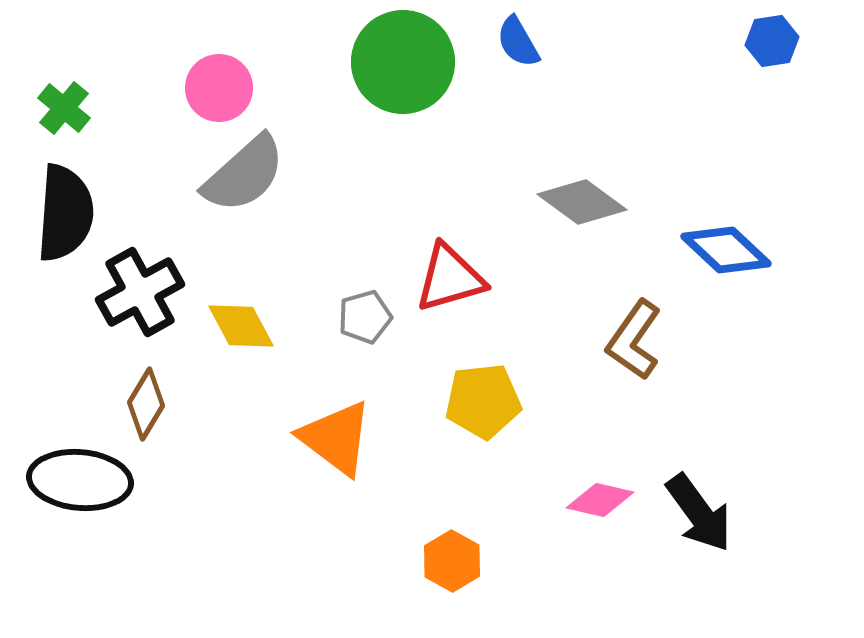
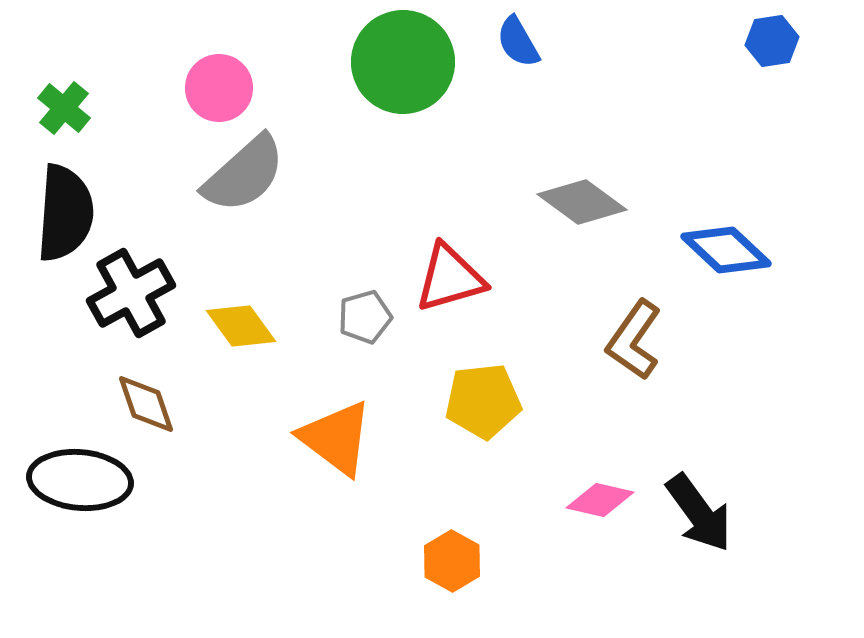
black cross: moved 9 px left, 1 px down
yellow diamond: rotated 8 degrees counterclockwise
brown diamond: rotated 50 degrees counterclockwise
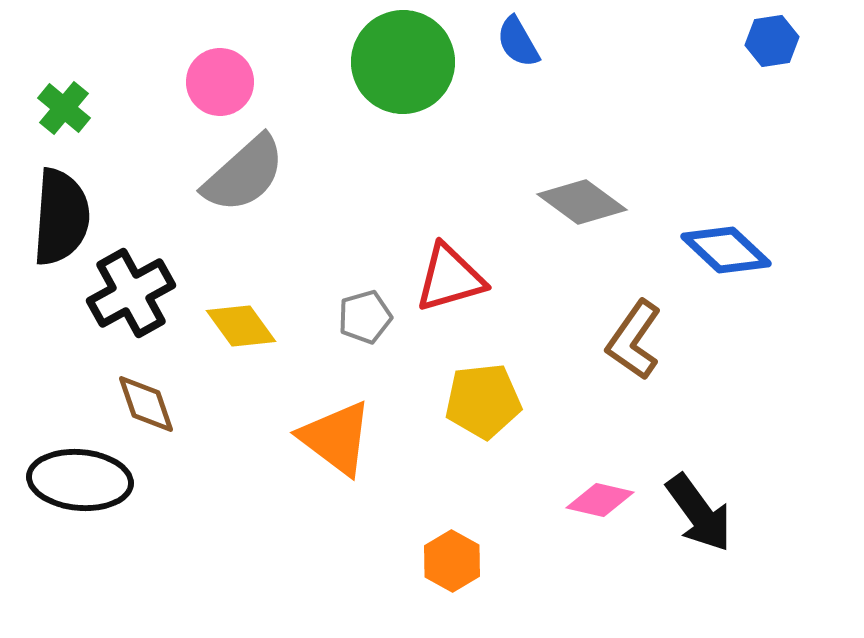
pink circle: moved 1 px right, 6 px up
black semicircle: moved 4 px left, 4 px down
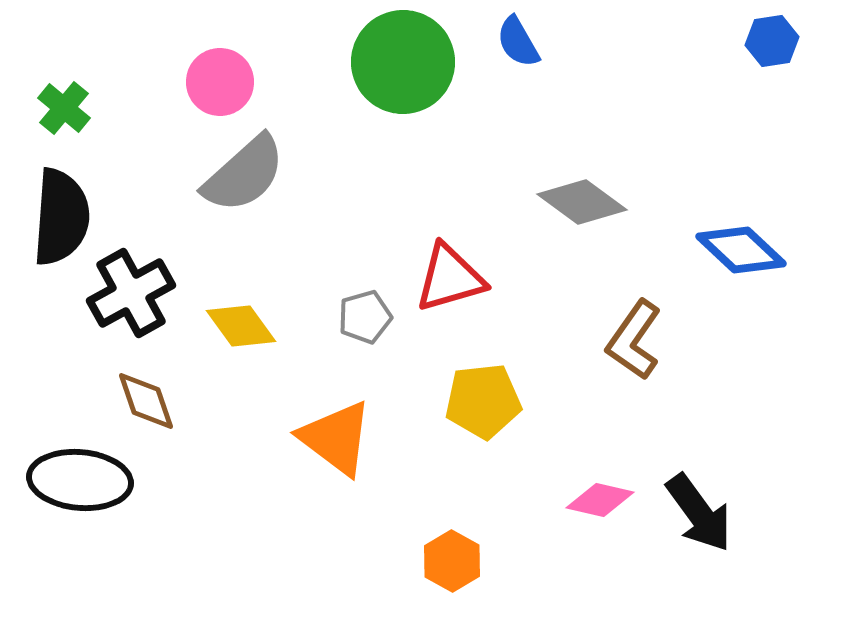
blue diamond: moved 15 px right
brown diamond: moved 3 px up
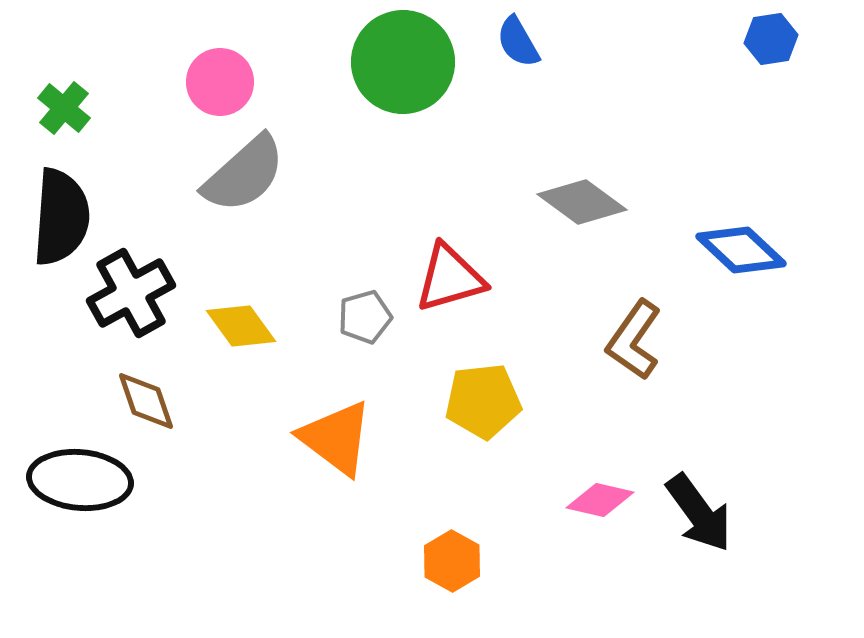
blue hexagon: moved 1 px left, 2 px up
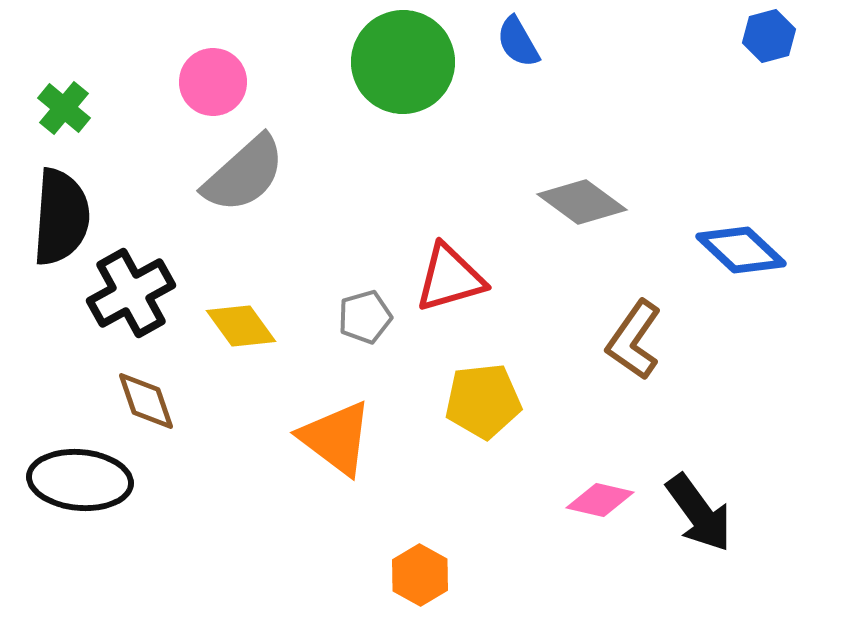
blue hexagon: moved 2 px left, 3 px up; rotated 6 degrees counterclockwise
pink circle: moved 7 px left
orange hexagon: moved 32 px left, 14 px down
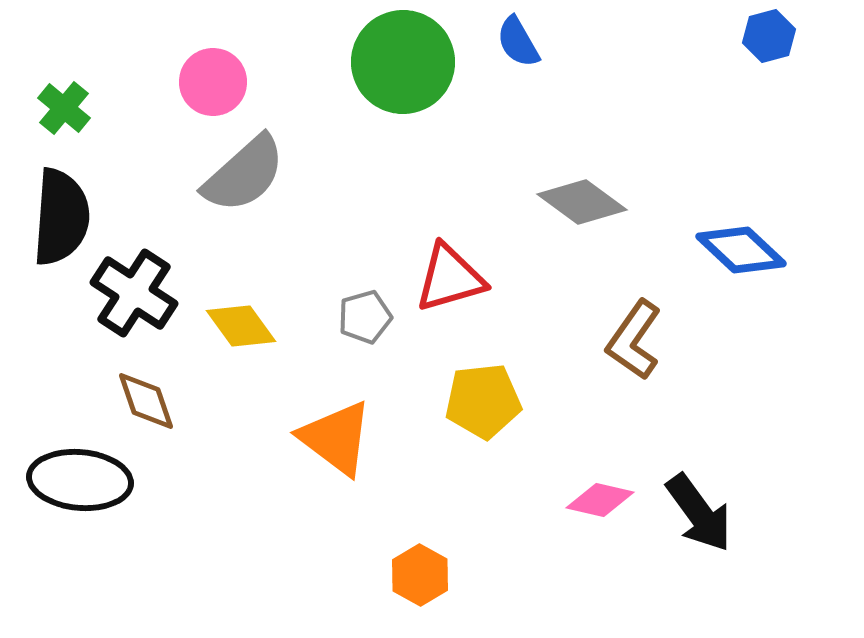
black cross: moved 3 px right; rotated 28 degrees counterclockwise
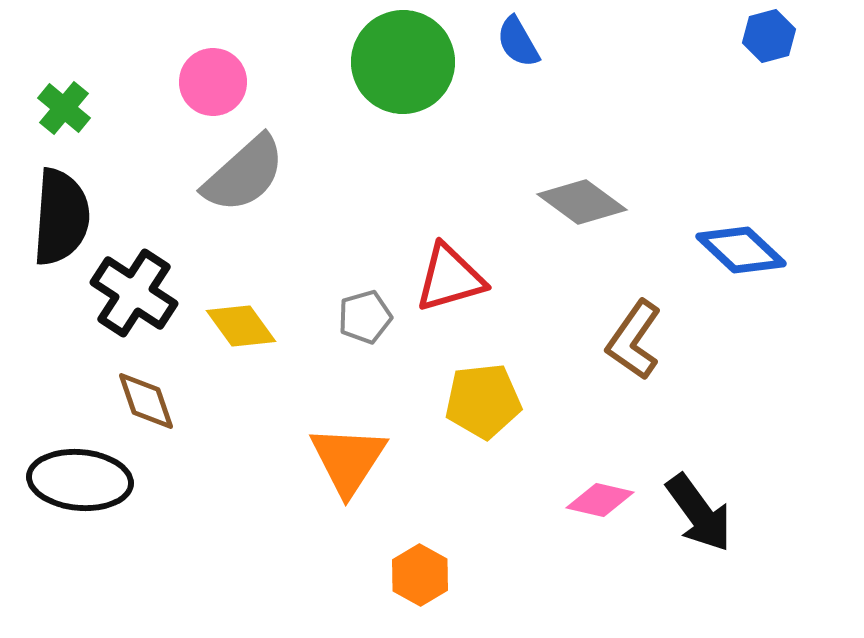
orange triangle: moved 12 px right, 22 px down; rotated 26 degrees clockwise
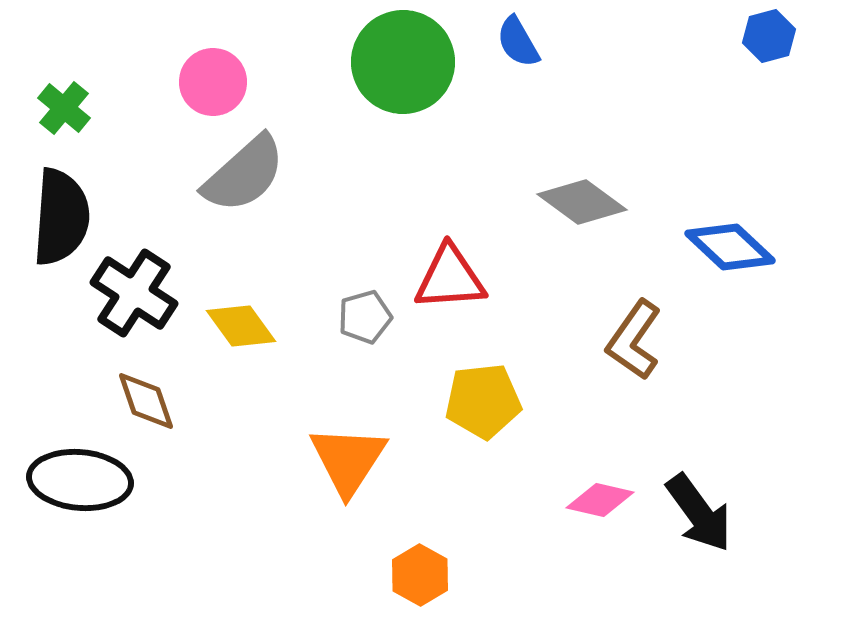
blue diamond: moved 11 px left, 3 px up
red triangle: rotated 12 degrees clockwise
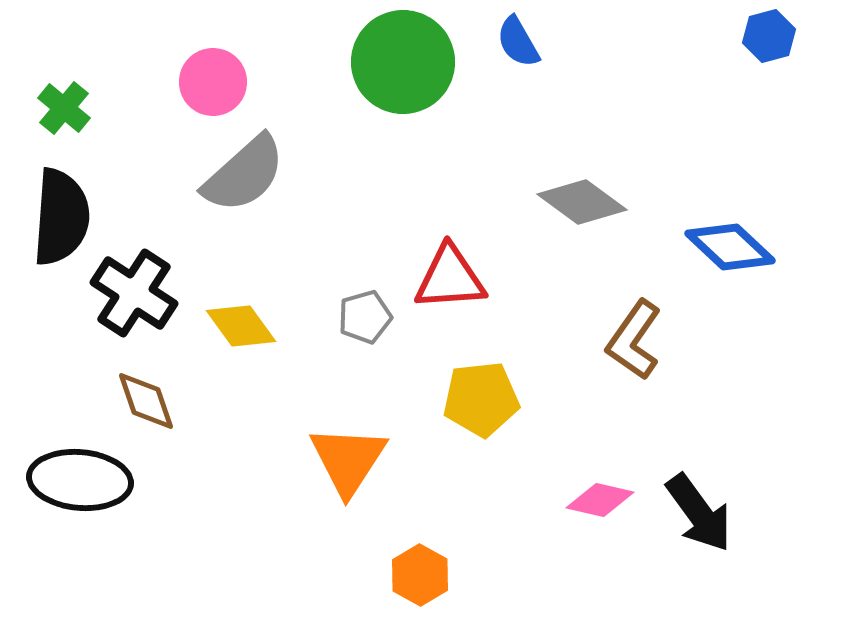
yellow pentagon: moved 2 px left, 2 px up
